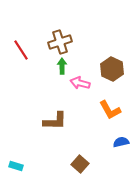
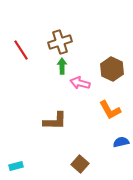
cyan rectangle: rotated 32 degrees counterclockwise
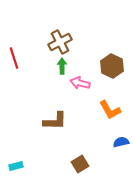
brown cross: rotated 10 degrees counterclockwise
red line: moved 7 px left, 8 px down; rotated 15 degrees clockwise
brown hexagon: moved 3 px up
brown square: rotated 18 degrees clockwise
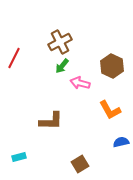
red line: rotated 45 degrees clockwise
green arrow: rotated 140 degrees counterclockwise
brown L-shape: moved 4 px left
cyan rectangle: moved 3 px right, 9 px up
